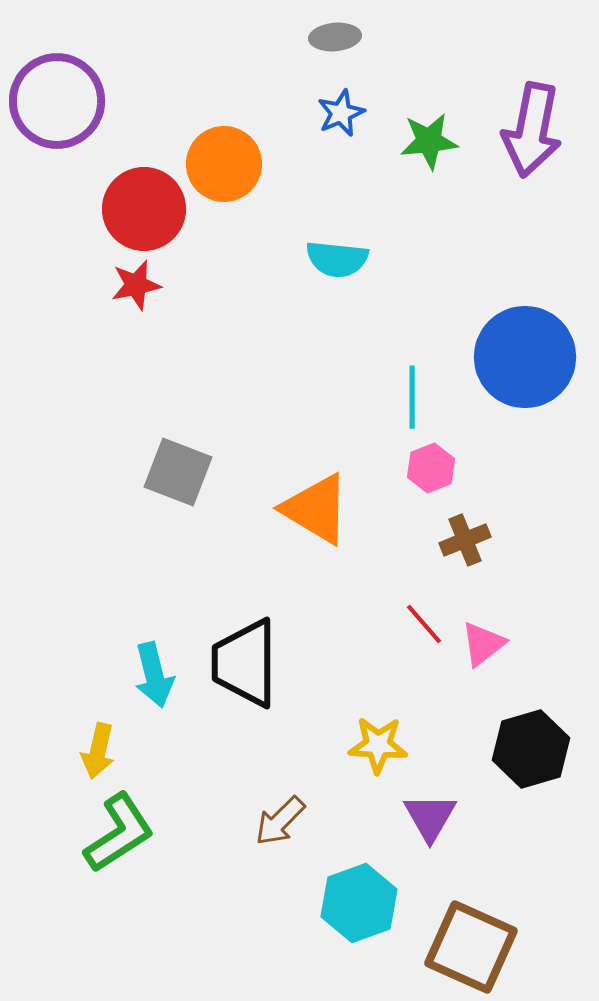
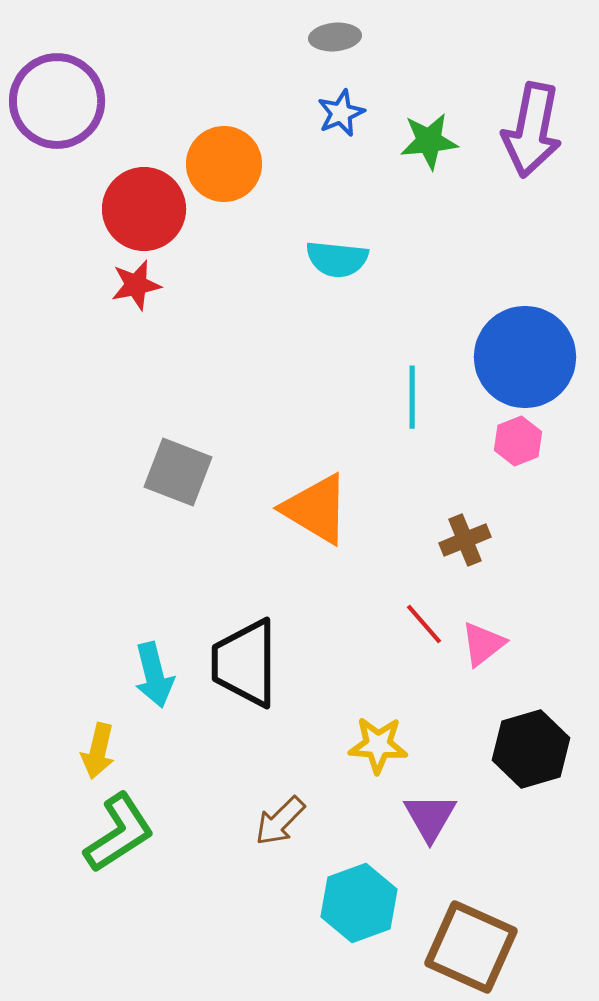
pink hexagon: moved 87 px right, 27 px up
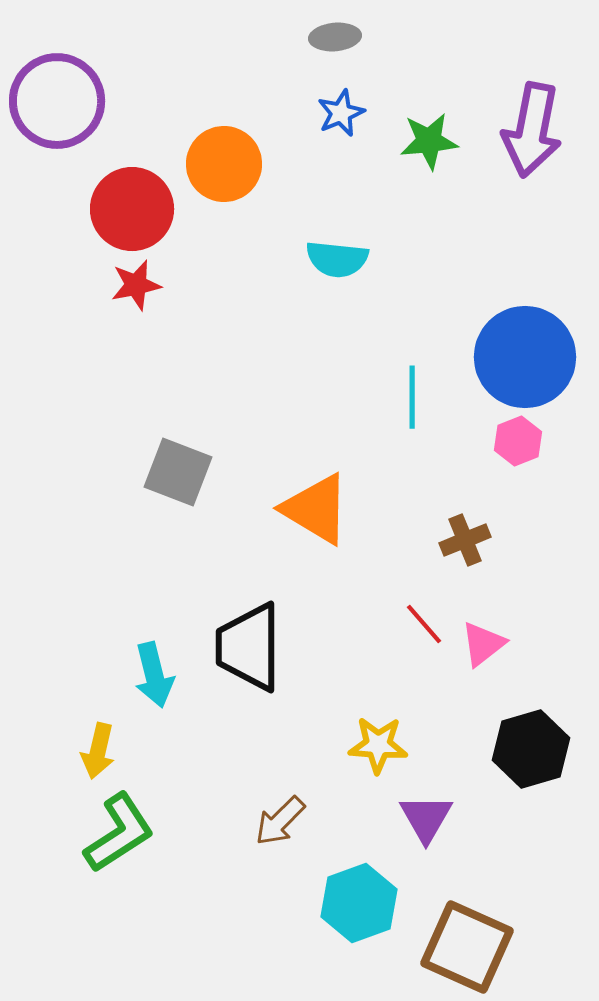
red circle: moved 12 px left
black trapezoid: moved 4 px right, 16 px up
purple triangle: moved 4 px left, 1 px down
brown square: moved 4 px left
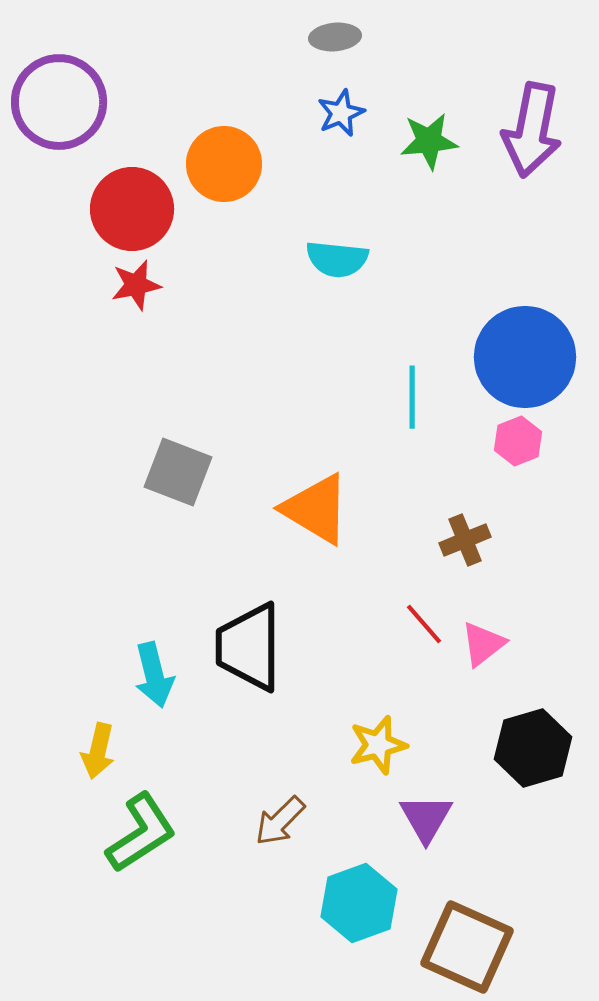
purple circle: moved 2 px right, 1 px down
yellow star: rotated 18 degrees counterclockwise
black hexagon: moved 2 px right, 1 px up
green L-shape: moved 22 px right
